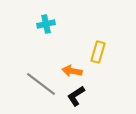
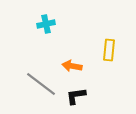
yellow rectangle: moved 11 px right, 2 px up; rotated 10 degrees counterclockwise
orange arrow: moved 5 px up
black L-shape: rotated 25 degrees clockwise
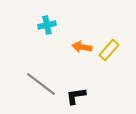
cyan cross: moved 1 px right, 1 px down
yellow rectangle: rotated 35 degrees clockwise
orange arrow: moved 10 px right, 19 px up
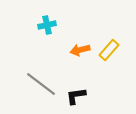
orange arrow: moved 2 px left, 3 px down; rotated 24 degrees counterclockwise
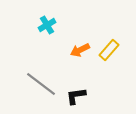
cyan cross: rotated 18 degrees counterclockwise
orange arrow: rotated 12 degrees counterclockwise
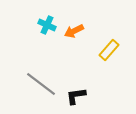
cyan cross: rotated 36 degrees counterclockwise
orange arrow: moved 6 px left, 19 px up
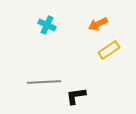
orange arrow: moved 24 px right, 7 px up
yellow rectangle: rotated 15 degrees clockwise
gray line: moved 3 px right, 2 px up; rotated 40 degrees counterclockwise
